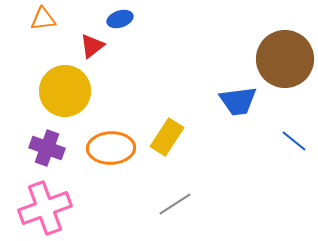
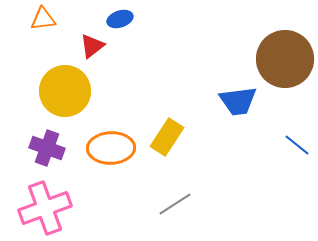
blue line: moved 3 px right, 4 px down
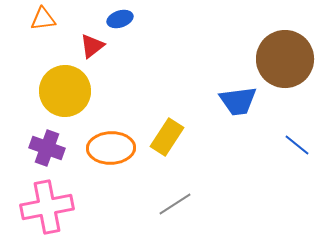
pink cross: moved 2 px right, 1 px up; rotated 9 degrees clockwise
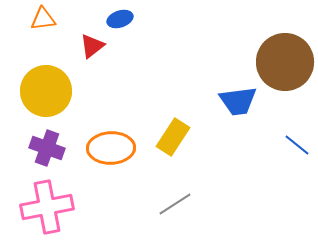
brown circle: moved 3 px down
yellow circle: moved 19 px left
yellow rectangle: moved 6 px right
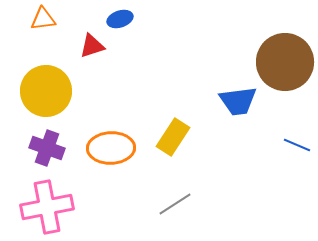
red triangle: rotated 20 degrees clockwise
blue line: rotated 16 degrees counterclockwise
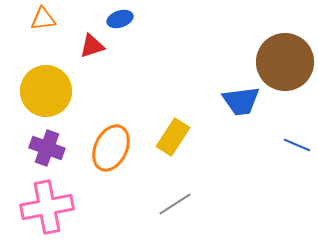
blue trapezoid: moved 3 px right
orange ellipse: rotated 63 degrees counterclockwise
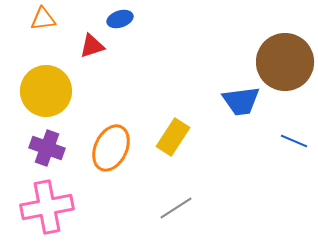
blue line: moved 3 px left, 4 px up
gray line: moved 1 px right, 4 px down
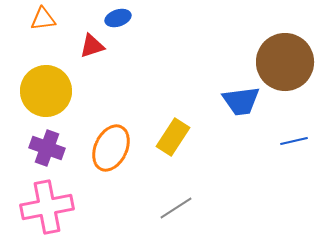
blue ellipse: moved 2 px left, 1 px up
blue line: rotated 36 degrees counterclockwise
